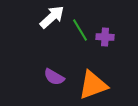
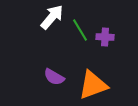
white arrow: rotated 8 degrees counterclockwise
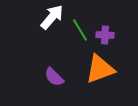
purple cross: moved 2 px up
purple semicircle: rotated 15 degrees clockwise
orange triangle: moved 7 px right, 16 px up
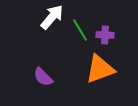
purple semicircle: moved 11 px left
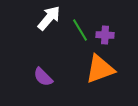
white arrow: moved 3 px left, 1 px down
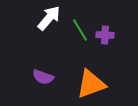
orange triangle: moved 9 px left, 15 px down
purple semicircle: rotated 25 degrees counterclockwise
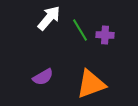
purple semicircle: rotated 50 degrees counterclockwise
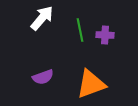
white arrow: moved 7 px left
green line: rotated 20 degrees clockwise
purple semicircle: rotated 10 degrees clockwise
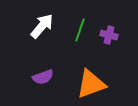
white arrow: moved 8 px down
green line: rotated 30 degrees clockwise
purple cross: moved 4 px right; rotated 12 degrees clockwise
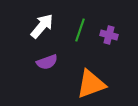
purple semicircle: moved 4 px right, 15 px up
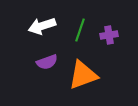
white arrow: rotated 148 degrees counterclockwise
purple cross: rotated 24 degrees counterclockwise
orange triangle: moved 8 px left, 9 px up
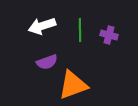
green line: rotated 20 degrees counterclockwise
purple cross: rotated 24 degrees clockwise
orange triangle: moved 10 px left, 10 px down
